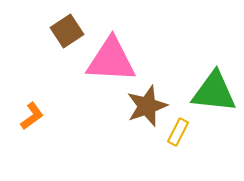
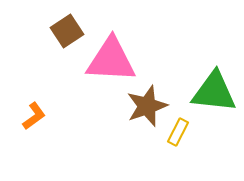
orange L-shape: moved 2 px right
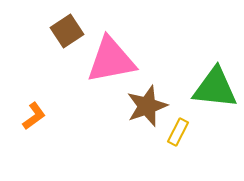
pink triangle: rotated 14 degrees counterclockwise
green triangle: moved 1 px right, 4 px up
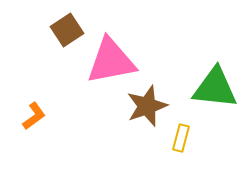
brown square: moved 1 px up
pink triangle: moved 1 px down
yellow rectangle: moved 3 px right, 6 px down; rotated 12 degrees counterclockwise
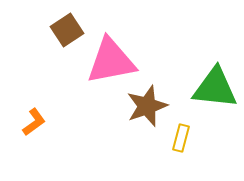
orange L-shape: moved 6 px down
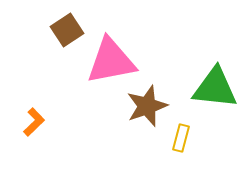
orange L-shape: rotated 8 degrees counterclockwise
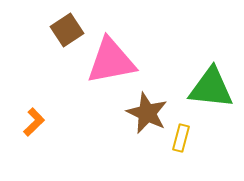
green triangle: moved 4 px left
brown star: moved 7 px down; rotated 27 degrees counterclockwise
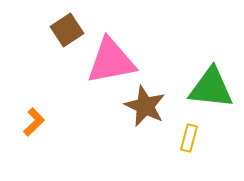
brown star: moved 2 px left, 7 px up
yellow rectangle: moved 8 px right
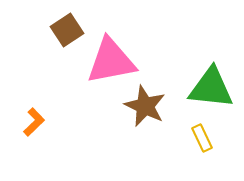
yellow rectangle: moved 13 px right; rotated 40 degrees counterclockwise
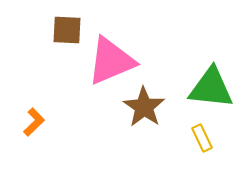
brown square: rotated 36 degrees clockwise
pink triangle: rotated 12 degrees counterclockwise
brown star: moved 1 px left, 1 px down; rotated 9 degrees clockwise
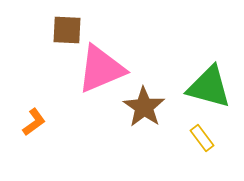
pink triangle: moved 10 px left, 8 px down
green triangle: moved 2 px left, 1 px up; rotated 9 degrees clockwise
orange L-shape: rotated 8 degrees clockwise
yellow rectangle: rotated 12 degrees counterclockwise
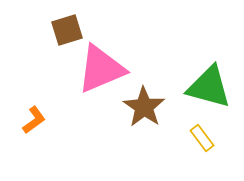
brown square: rotated 20 degrees counterclockwise
orange L-shape: moved 2 px up
